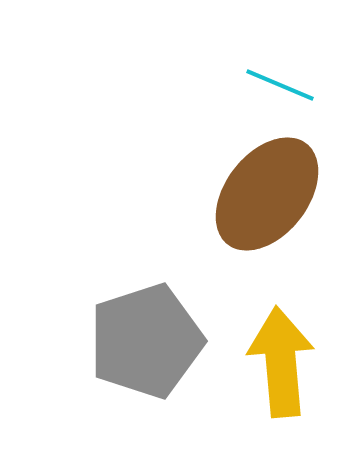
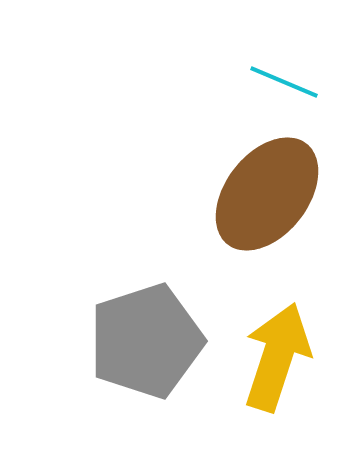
cyan line: moved 4 px right, 3 px up
yellow arrow: moved 4 px left, 5 px up; rotated 23 degrees clockwise
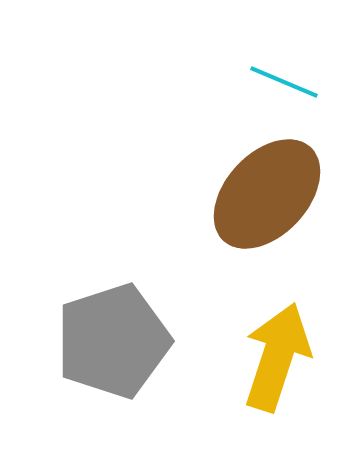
brown ellipse: rotated 5 degrees clockwise
gray pentagon: moved 33 px left
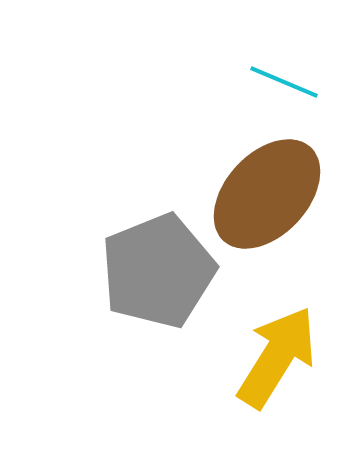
gray pentagon: moved 45 px right, 70 px up; rotated 4 degrees counterclockwise
yellow arrow: rotated 14 degrees clockwise
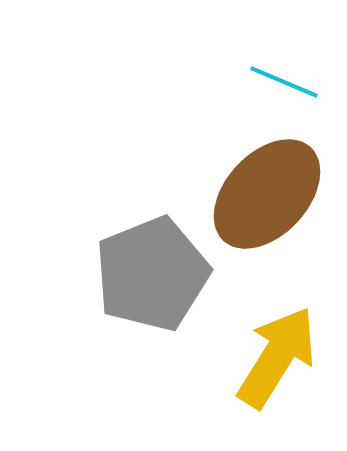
gray pentagon: moved 6 px left, 3 px down
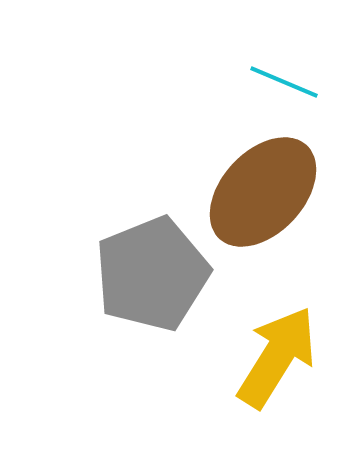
brown ellipse: moved 4 px left, 2 px up
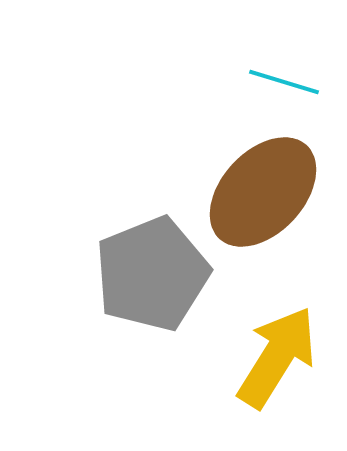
cyan line: rotated 6 degrees counterclockwise
